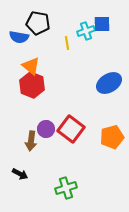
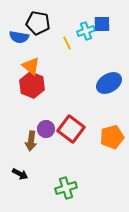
yellow line: rotated 16 degrees counterclockwise
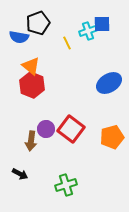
black pentagon: rotated 30 degrees counterclockwise
cyan cross: moved 2 px right
green cross: moved 3 px up
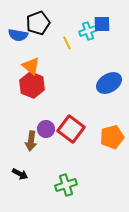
blue semicircle: moved 1 px left, 2 px up
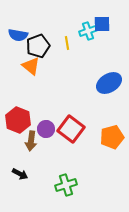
black pentagon: moved 23 px down
yellow line: rotated 16 degrees clockwise
red hexagon: moved 14 px left, 35 px down
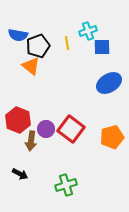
blue square: moved 23 px down
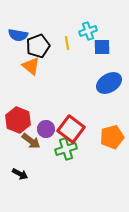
brown arrow: rotated 60 degrees counterclockwise
green cross: moved 36 px up
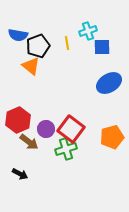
red hexagon: rotated 15 degrees clockwise
brown arrow: moved 2 px left, 1 px down
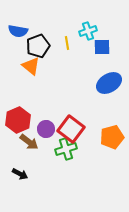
blue semicircle: moved 4 px up
